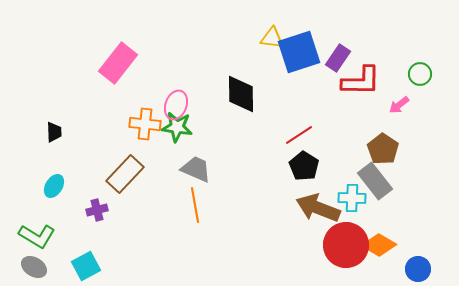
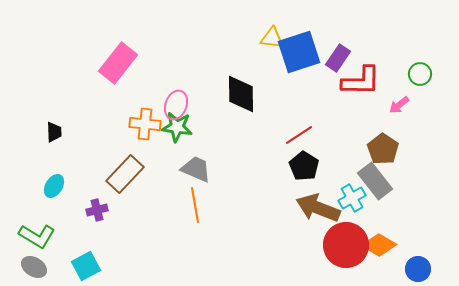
cyan cross: rotated 32 degrees counterclockwise
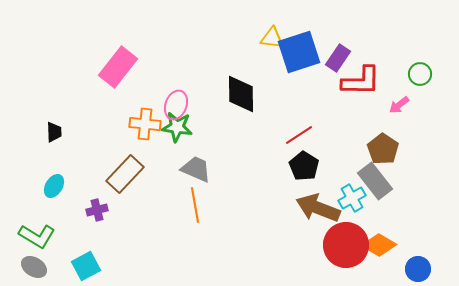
pink rectangle: moved 4 px down
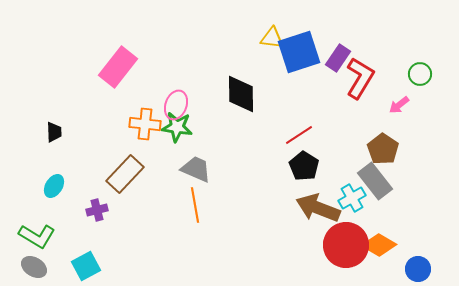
red L-shape: moved 1 px left, 3 px up; rotated 60 degrees counterclockwise
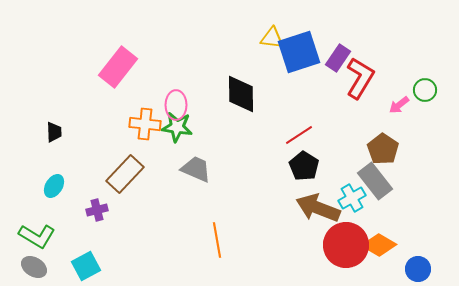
green circle: moved 5 px right, 16 px down
pink ellipse: rotated 20 degrees counterclockwise
orange line: moved 22 px right, 35 px down
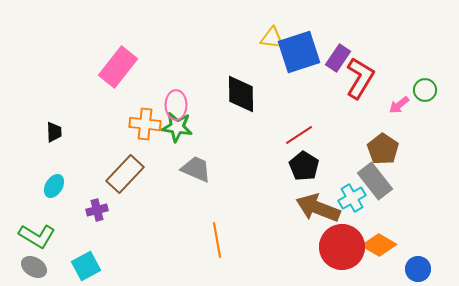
red circle: moved 4 px left, 2 px down
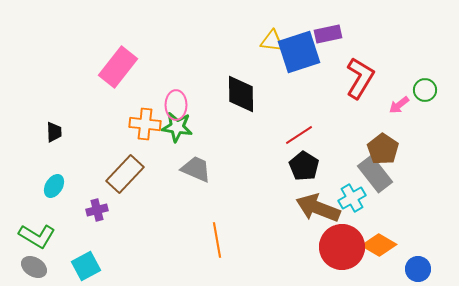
yellow triangle: moved 3 px down
purple rectangle: moved 10 px left, 24 px up; rotated 44 degrees clockwise
gray rectangle: moved 7 px up
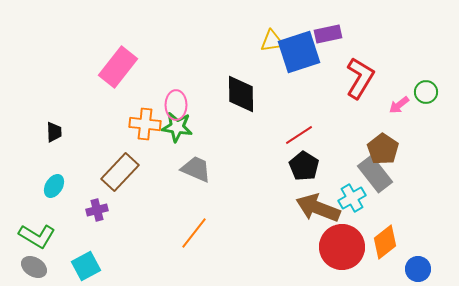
yellow triangle: rotated 15 degrees counterclockwise
green circle: moved 1 px right, 2 px down
brown rectangle: moved 5 px left, 2 px up
orange line: moved 23 px left, 7 px up; rotated 48 degrees clockwise
orange diamond: moved 6 px right, 3 px up; rotated 68 degrees counterclockwise
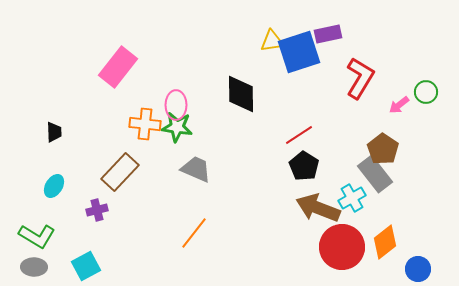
gray ellipse: rotated 30 degrees counterclockwise
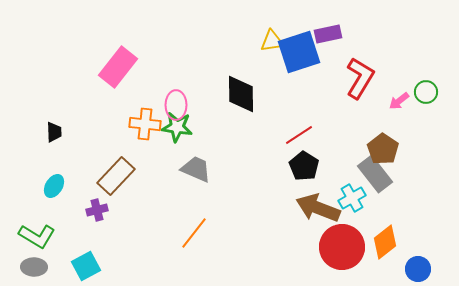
pink arrow: moved 4 px up
brown rectangle: moved 4 px left, 4 px down
